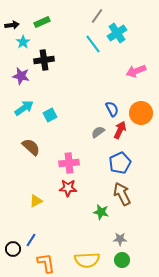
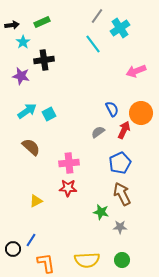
cyan cross: moved 3 px right, 5 px up
cyan arrow: moved 3 px right, 3 px down
cyan square: moved 1 px left, 1 px up
red arrow: moved 4 px right
gray star: moved 12 px up
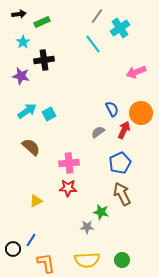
black arrow: moved 7 px right, 11 px up
pink arrow: moved 1 px down
gray star: moved 33 px left
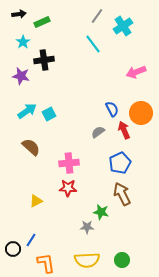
cyan cross: moved 3 px right, 2 px up
red arrow: rotated 48 degrees counterclockwise
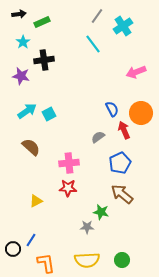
gray semicircle: moved 5 px down
brown arrow: rotated 25 degrees counterclockwise
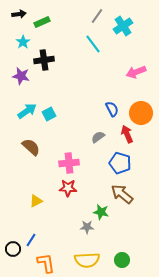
red arrow: moved 3 px right, 4 px down
blue pentagon: rotated 30 degrees counterclockwise
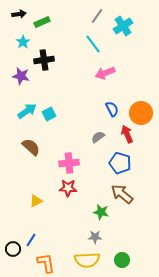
pink arrow: moved 31 px left, 1 px down
gray star: moved 8 px right, 10 px down
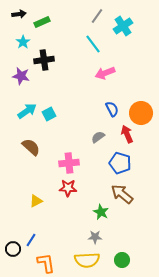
green star: rotated 14 degrees clockwise
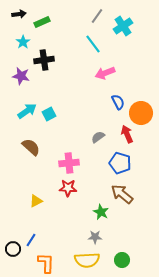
blue semicircle: moved 6 px right, 7 px up
orange L-shape: rotated 10 degrees clockwise
